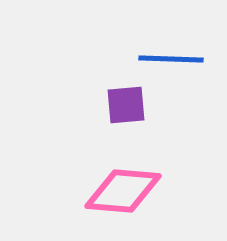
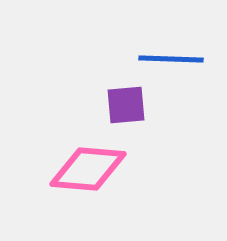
pink diamond: moved 35 px left, 22 px up
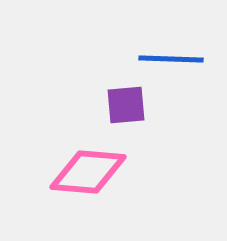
pink diamond: moved 3 px down
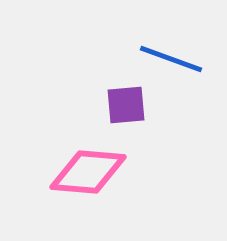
blue line: rotated 18 degrees clockwise
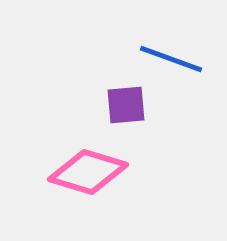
pink diamond: rotated 12 degrees clockwise
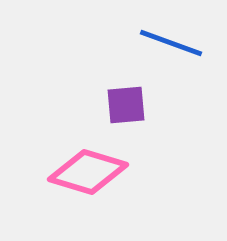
blue line: moved 16 px up
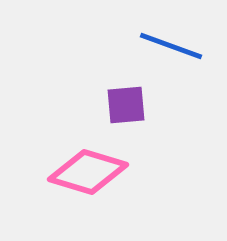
blue line: moved 3 px down
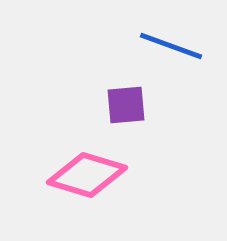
pink diamond: moved 1 px left, 3 px down
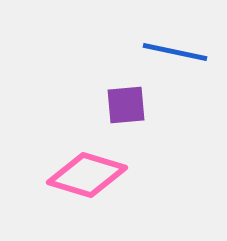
blue line: moved 4 px right, 6 px down; rotated 8 degrees counterclockwise
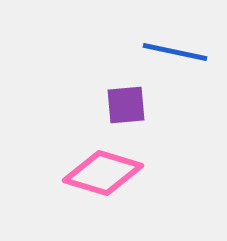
pink diamond: moved 16 px right, 2 px up
